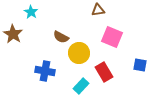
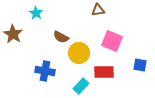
cyan star: moved 5 px right, 1 px down
pink square: moved 4 px down
red rectangle: rotated 60 degrees counterclockwise
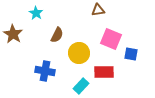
brown semicircle: moved 4 px left, 2 px up; rotated 91 degrees counterclockwise
pink square: moved 1 px left, 2 px up
blue square: moved 9 px left, 11 px up
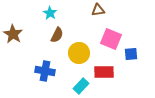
cyan star: moved 14 px right
blue square: rotated 16 degrees counterclockwise
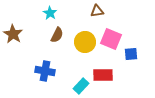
brown triangle: moved 1 px left, 1 px down
yellow circle: moved 6 px right, 11 px up
red rectangle: moved 1 px left, 3 px down
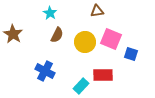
blue square: rotated 24 degrees clockwise
blue cross: rotated 18 degrees clockwise
